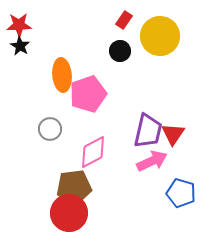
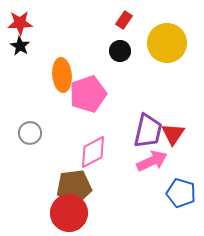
red star: moved 1 px right, 2 px up
yellow circle: moved 7 px right, 7 px down
gray circle: moved 20 px left, 4 px down
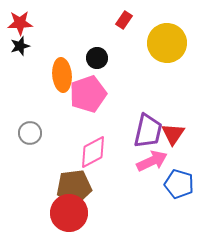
black star: rotated 24 degrees clockwise
black circle: moved 23 px left, 7 px down
blue pentagon: moved 2 px left, 9 px up
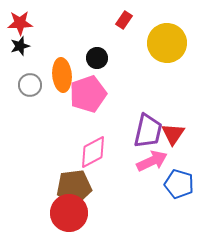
gray circle: moved 48 px up
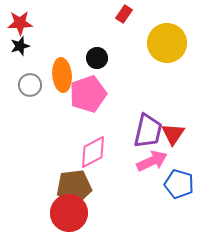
red rectangle: moved 6 px up
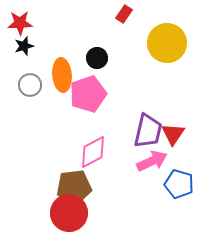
black star: moved 4 px right
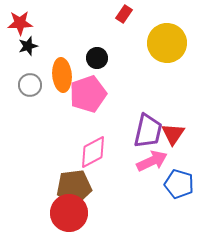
black star: moved 4 px right
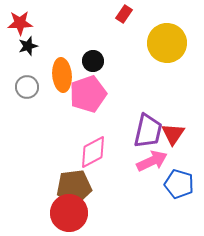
black circle: moved 4 px left, 3 px down
gray circle: moved 3 px left, 2 px down
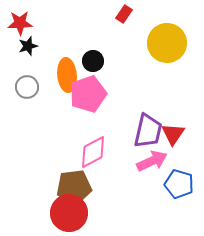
orange ellipse: moved 5 px right
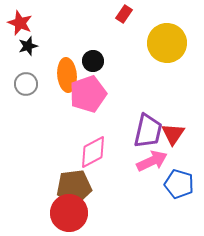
red star: rotated 25 degrees clockwise
gray circle: moved 1 px left, 3 px up
